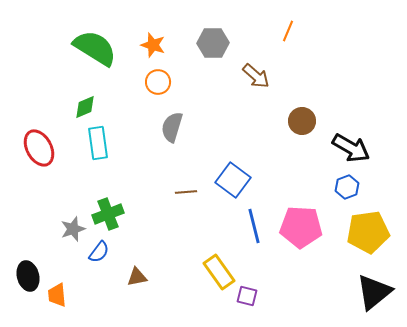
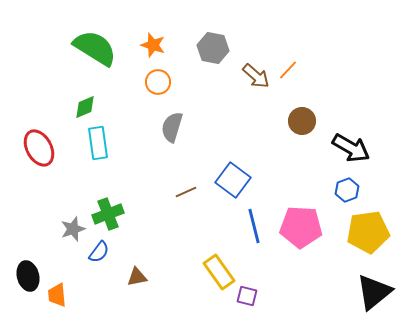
orange line: moved 39 px down; rotated 20 degrees clockwise
gray hexagon: moved 5 px down; rotated 12 degrees clockwise
blue hexagon: moved 3 px down
brown line: rotated 20 degrees counterclockwise
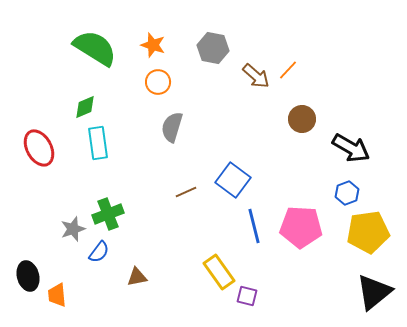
brown circle: moved 2 px up
blue hexagon: moved 3 px down
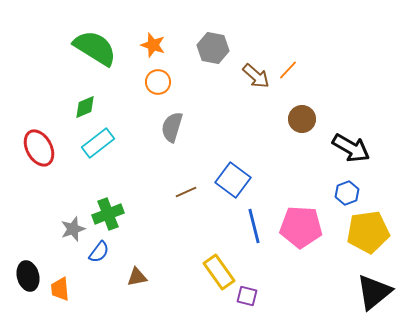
cyan rectangle: rotated 60 degrees clockwise
orange trapezoid: moved 3 px right, 6 px up
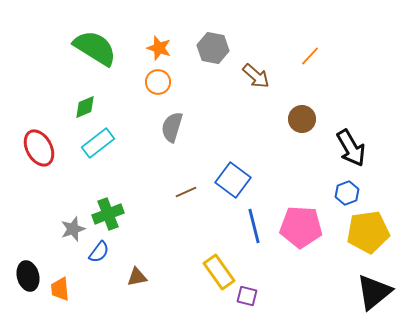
orange star: moved 6 px right, 3 px down
orange line: moved 22 px right, 14 px up
black arrow: rotated 30 degrees clockwise
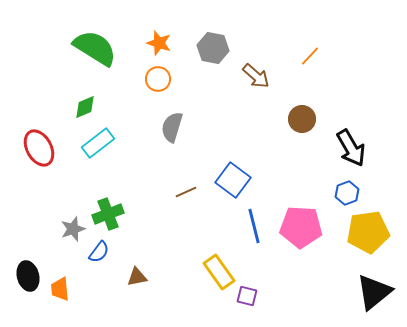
orange star: moved 5 px up
orange circle: moved 3 px up
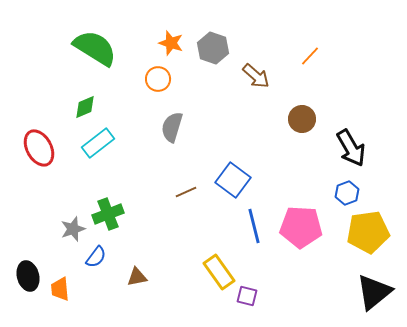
orange star: moved 12 px right
gray hexagon: rotated 8 degrees clockwise
blue semicircle: moved 3 px left, 5 px down
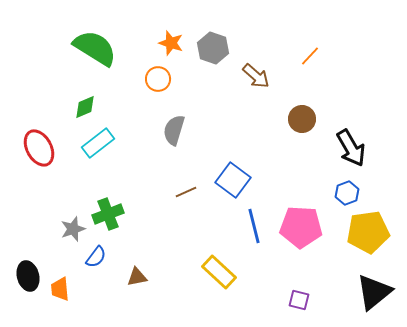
gray semicircle: moved 2 px right, 3 px down
yellow rectangle: rotated 12 degrees counterclockwise
purple square: moved 52 px right, 4 px down
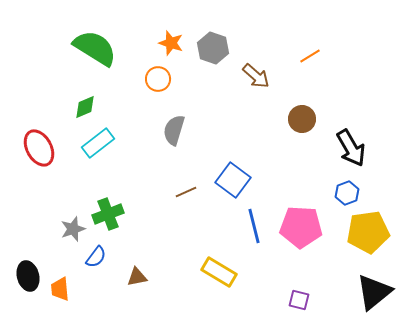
orange line: rotated 15 degrees clockwise
yellow rectangle: rotated 12 degrees counterclockwise
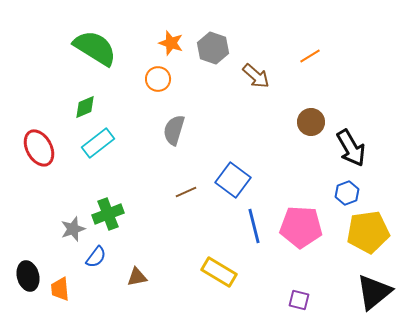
brown circle: moved 9 px right, 3 px down
